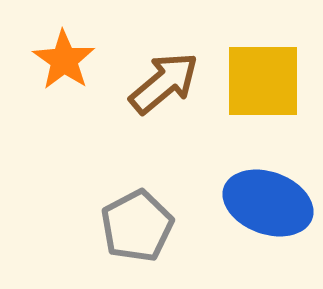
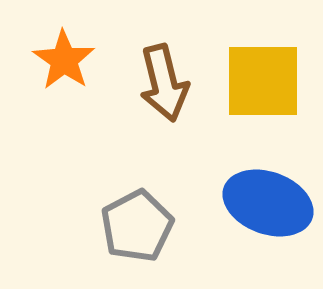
brown arrow: rotated 116 degrees clockwise
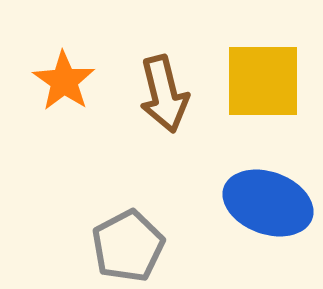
orange star: moved 21 px down
brown arrow: moved 11 px down
gray pentagon: moved 9 px left, 20 px down
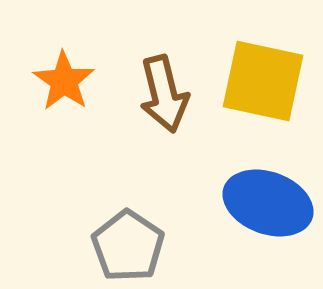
yellow square: rotated 12 degrees clockwise
gray pentagon: rotated 10 degrees counterclockwise
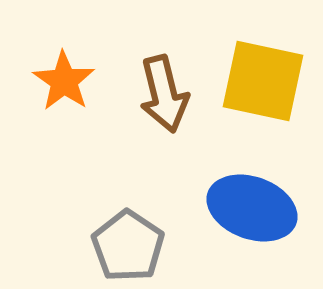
blue ellipse: moved 16 px left, 5 px down
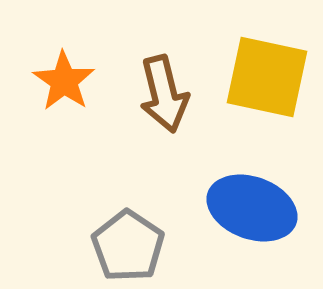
yellow square: moved 4 px right, 4 px up
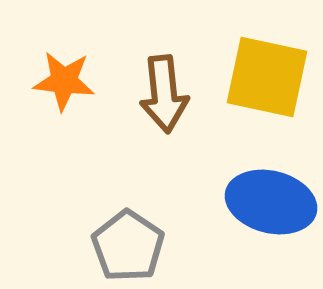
orange star: rotated 28 degrees counterclockwise
brown arrow: rotated 8 degrees clockwise
blue ellipse: moved 19 px right, 6 px up; rotated 6 degrees counterclockwise
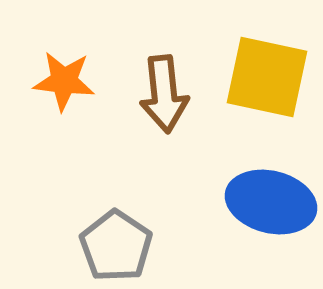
gray pentagon: moved 12 px left
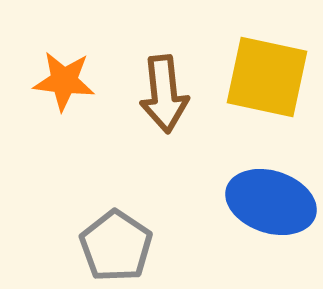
blue ellipse: rotated 4 degrees clockwise
